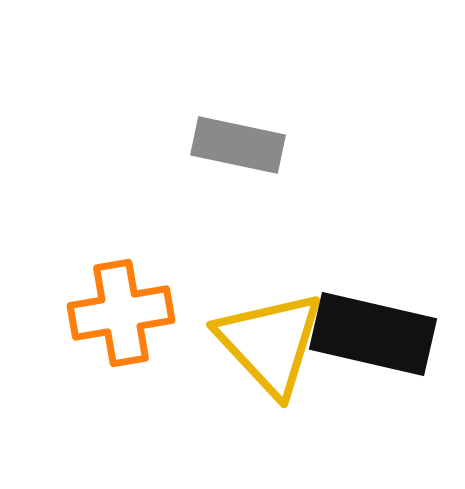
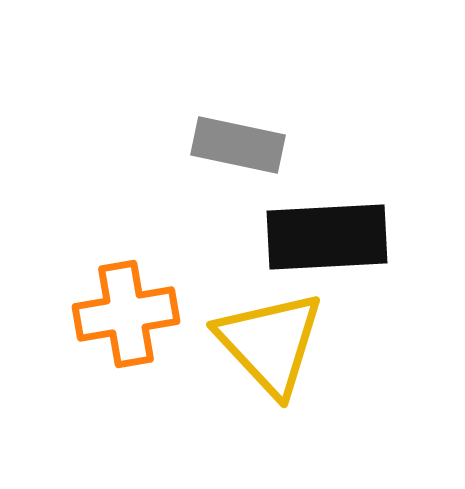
orange cross: moved 5 px right, 1 px down
black rectangle: moved 46 px left, 97 px up; rotated 16 degrees counterclockwise
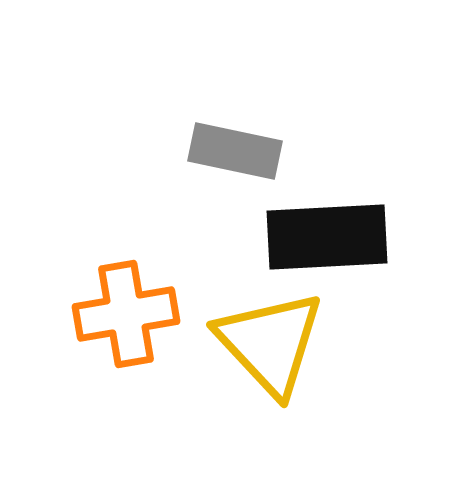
gray rectangle: moved 3 px left, 6 px down
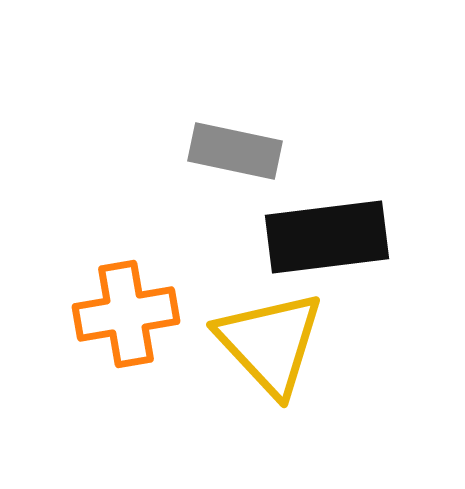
black rectangle: rotated 4 degrees counterclockwise
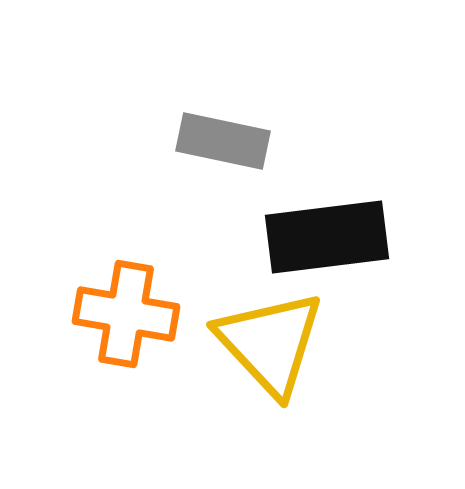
gray rectangle: moved 12 px left, 10 px up
orange cross: rotated 20 degrees clockwise
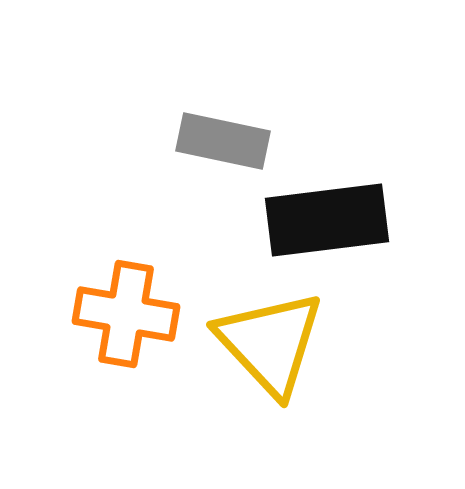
black rectangle: moved 17 px up
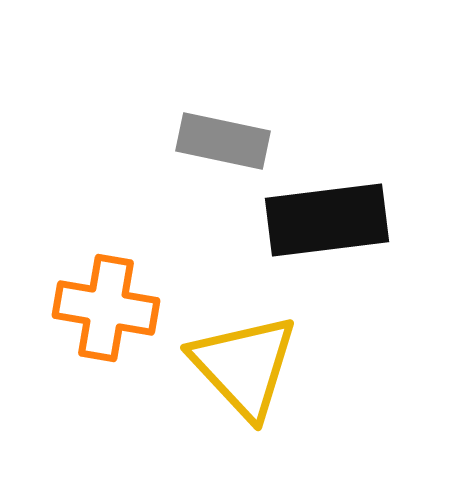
orange cross: moved 20 px left, 6 px up
yellow triangle: moved 26 px left, 23 px down
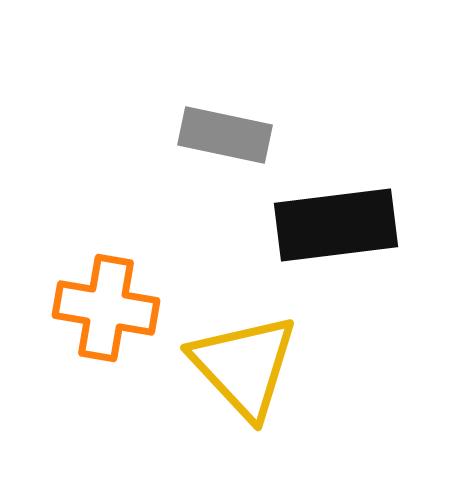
gray rectangle: moved 2 px right, 6 px up
black rectangle: moved 9 px right, 5 px down
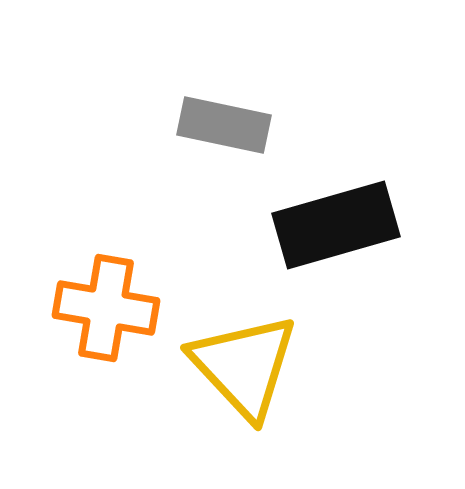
gray rectangle: moved 1 px left, 10 px up
black rectangle: rotated 9 degrees counterclockwise
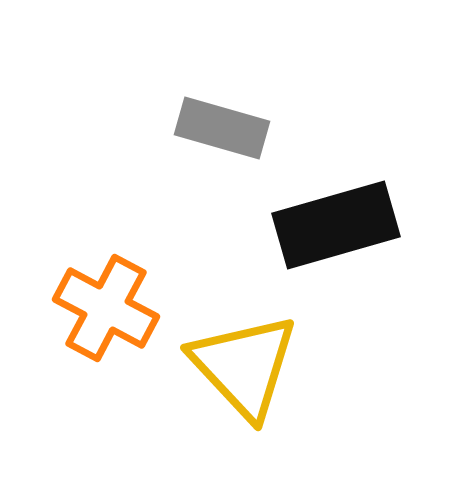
gray rectangle: moved 2 px left, 3 px down; rotated 4 degrees clockwise
orange cross: rotated 18 degrees clockwise
